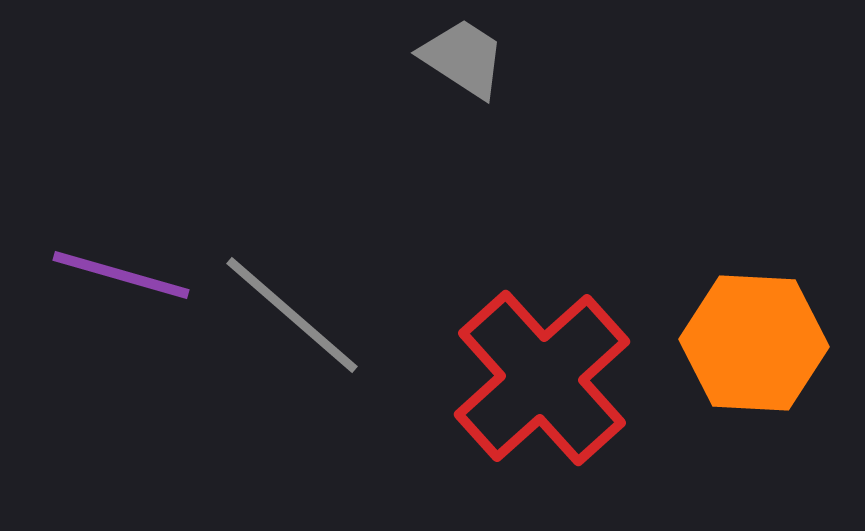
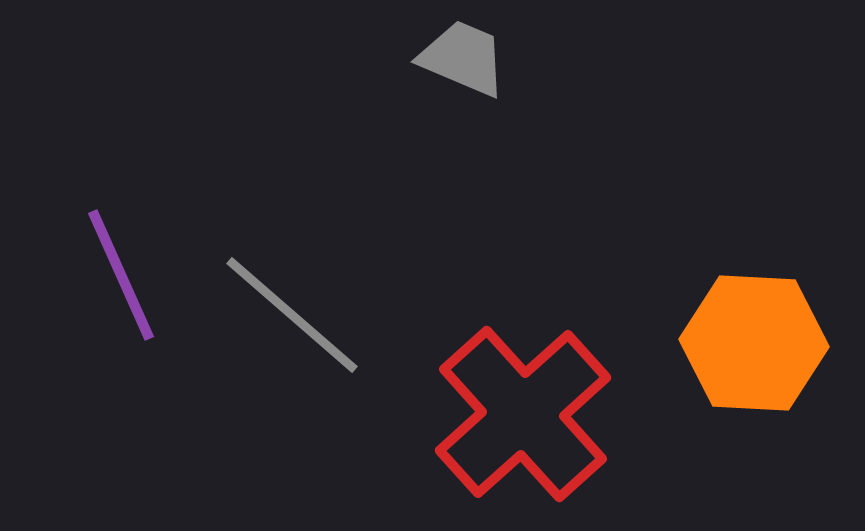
gray trapezoid: rotated 10 degrees counterclockwise
purple line: rotated 50 degrees clockwise
red cross: moved 19 px left, 36 px down
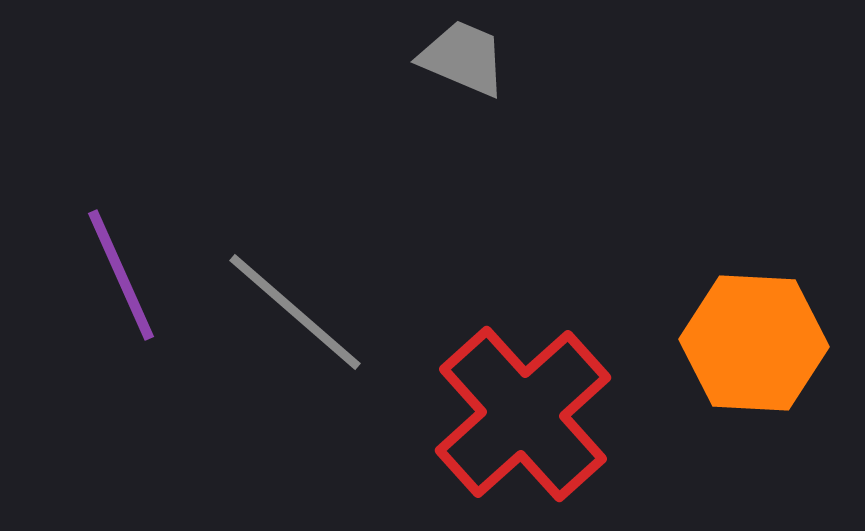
gray line: moved 3 px right, 3 px up
